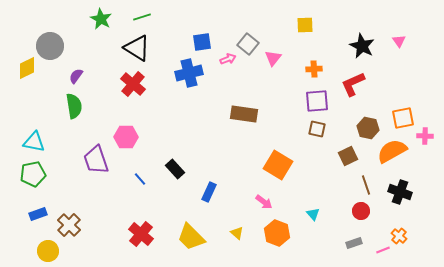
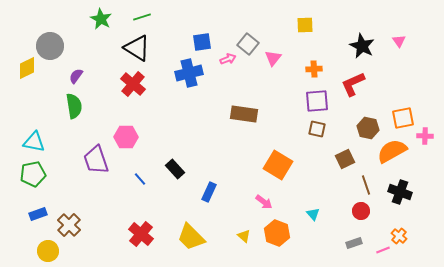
brown square at (348, 156): moved 3 px left, 3 px down
yellow triangle at (237, 233): moved 7 px right, 3 px down
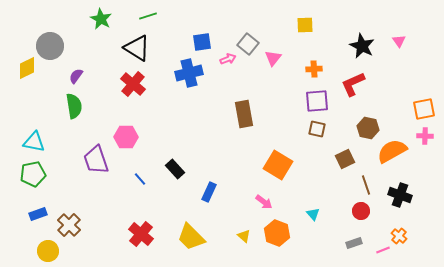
green line at (142, 17): moved 6 px right, 1 px up
brown rectangle at (244, 114): rotated 72 degrees clockwise
orange square at (403, 118): moved 21 px right, 9 px up
black cross at (400, 192): moved 3 px down
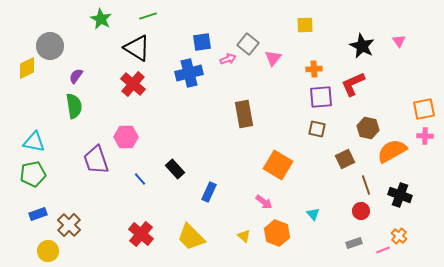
purple square at (317, 101): moved 4 px right, 4 px up
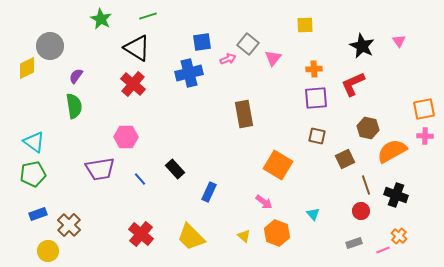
purple square at (321, 97): moved 5 px left, 1 px down
brown square at (317, 129): moved 7 px down
cyan triangle at (34, 142): rotated 25 degrees clockwise
purple trapezoid at (96, 160): moved 4 px right, 9 px down; rotated 80 degrees counterclockwise
black cross at (400, 195): moved 4 px left
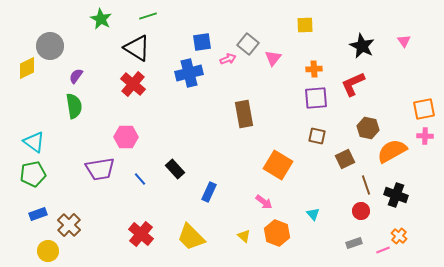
pink triangle at (399, 41): moved 5 px right
